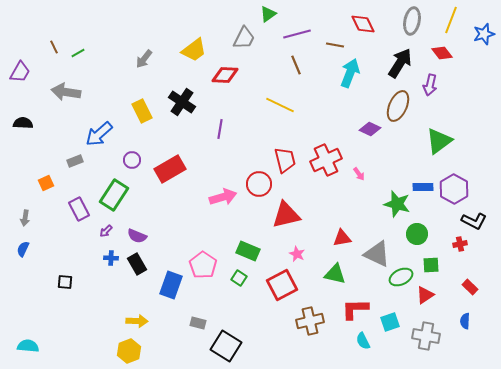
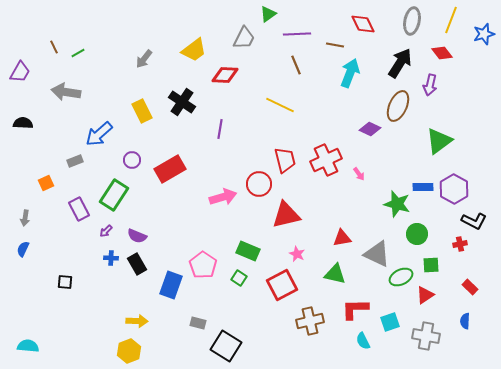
purple line at (297, 34): rotated 12 degrees clockwise
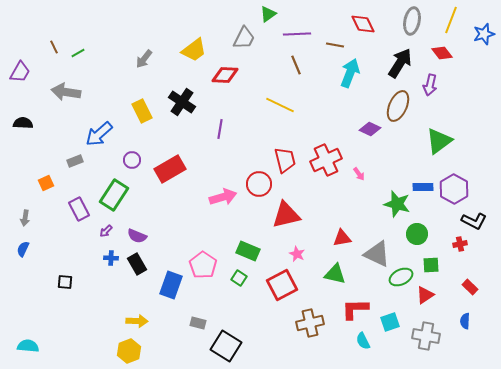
brown cross at (310, 321): moved 2 px down
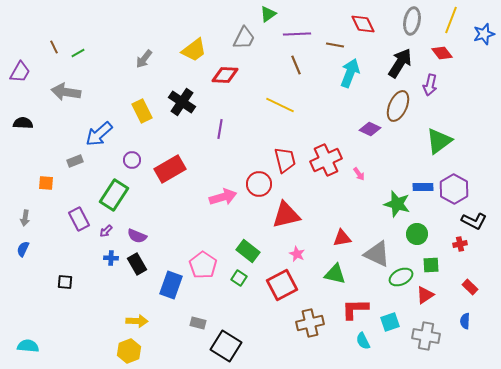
orange square at (46, 183): rotated 28 degrees clockwise
purple rectangle at (79, 209): moved 10 px down
green rectangle at (248, 251): rotated 15 degrees clockwise
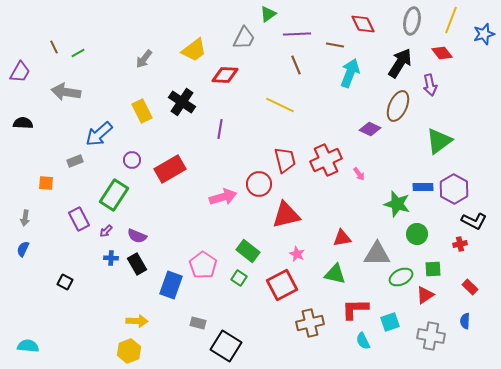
purple arrow at (430, 85): rotated 25 degrees counterclockwise
gray triangle at (377, 254): rotated 24 degrees counterclockwise
green square at (431, 265): moved 2 px right, 4 px down
black square at (65, 282): rotated 21 degrees clockwise
gray cross at (426, 336): moved 5 px right
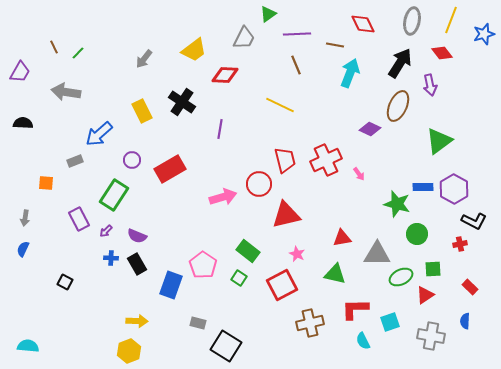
green line at (78, 53): rotated 16 degrees counterclockwise
